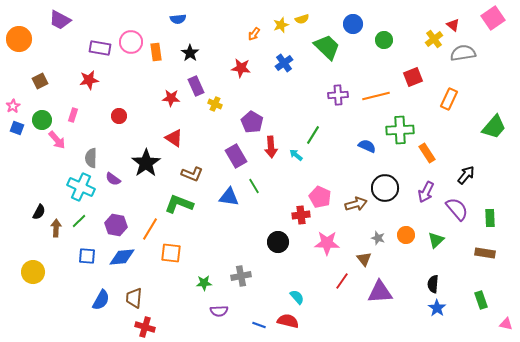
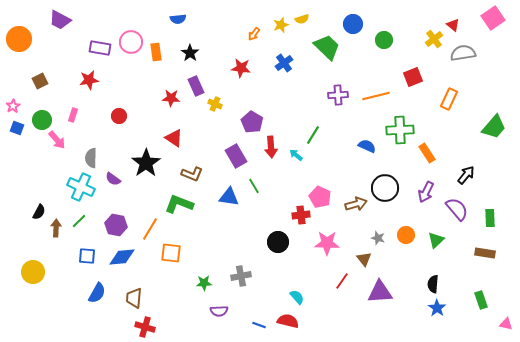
blue semicircle at (101, 300): moved 4 px left, 7 px up
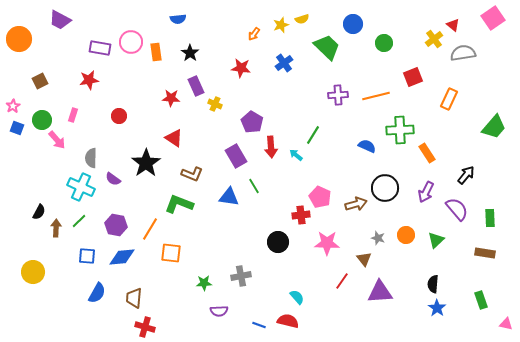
green circle at (384, 40): moved 3 px down
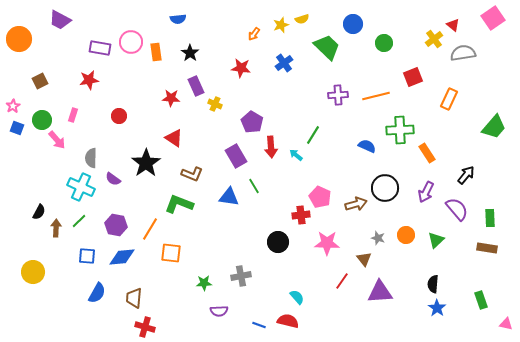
brown rectangle at (485, 253): moved 2 px right, 5 px up
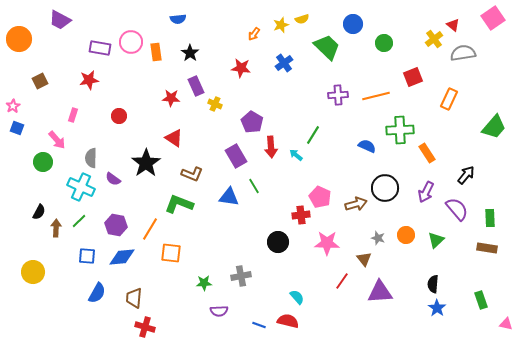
green circle at (42, 120): moved 1 px right, 42 px down
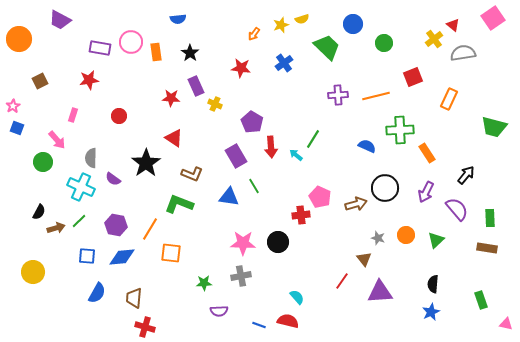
green trapezoid at (494, 127): rotated 64 degrees clockwise
green line at (313, 135): moved 4 px down
brown arrow at (56, 228): rotated 72 degrees clockwise
pink star at (327, 243): moved 84 px left
blue star at (437, 308): moved 6 px left, 4 px down; rotated 12 degrees clockwise
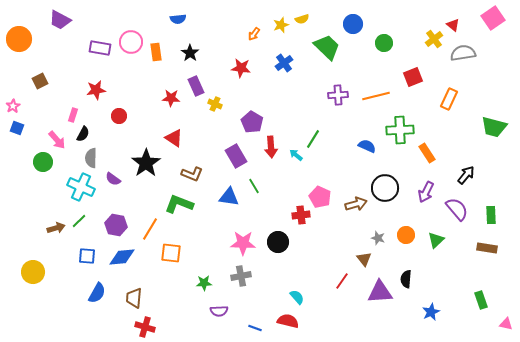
red star at (89, 80): moved 7 px right, 10 px down
black semicircle at (39, 212): moved 44 px right, 78 px up
green rectangle at (490, 218): moved 1 px right, 3 px up
black semicircle at (433, 284): moved 27 px left, 5 px up
blue line at (259, 325): moved 4 px left, 3 px down
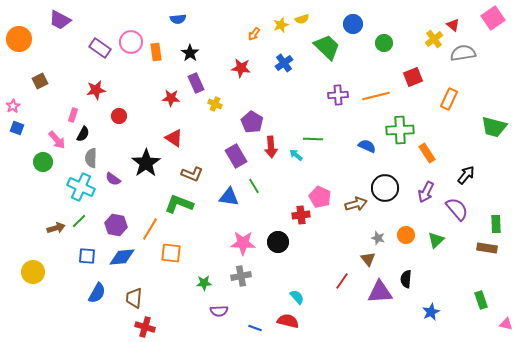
purple rectangle at (100, 48): rotated 25 degrees clockwise
purple rectangle at (196, 86): moved 3 px up
green line at (313, 139): rotated 60 degrees clockwise
green rectangle at (491, 215): moved 5 px right, 9 px down
brown triangle at (364, 259): moved 4 px right
